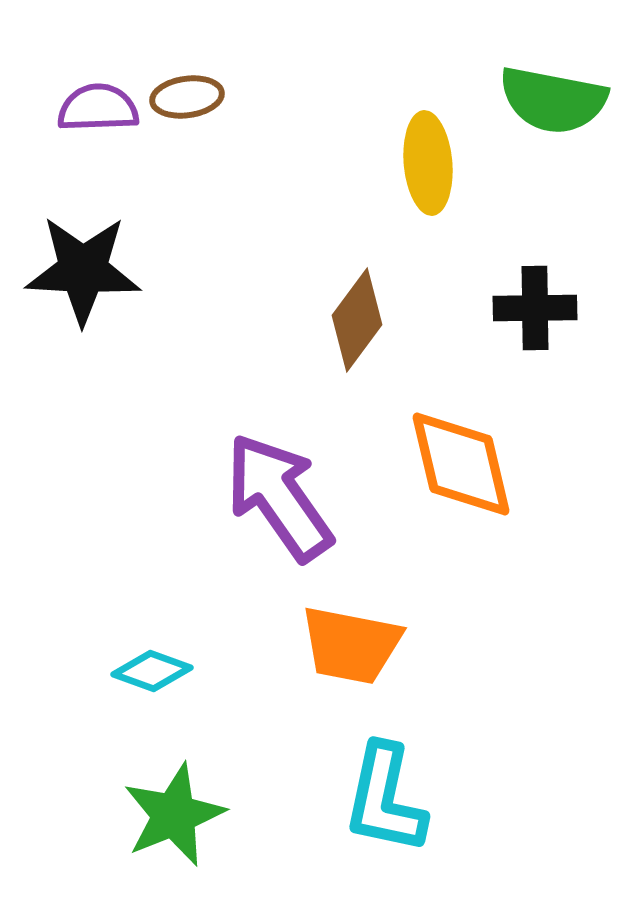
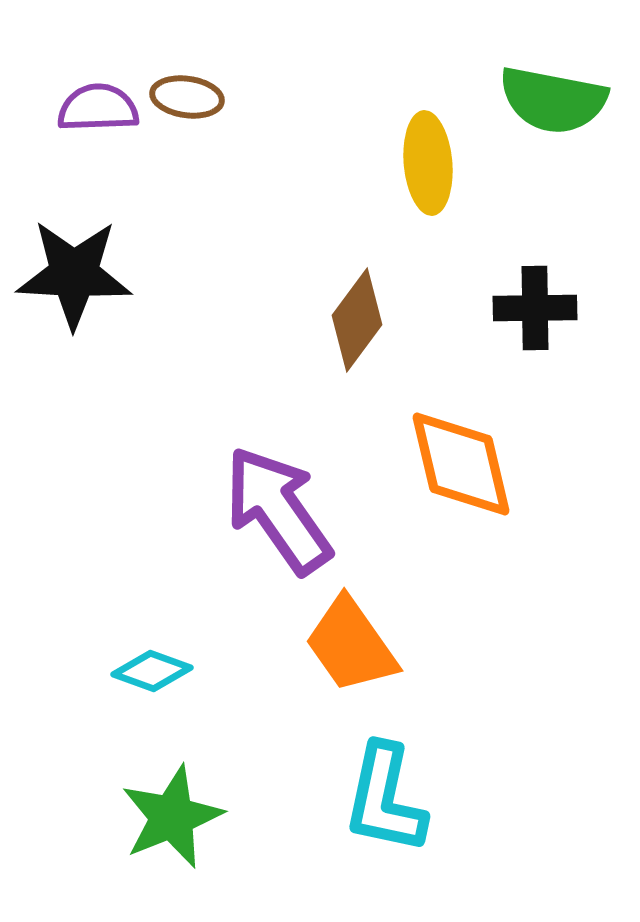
brown ellipse: rotated 16 degrees clockwise
black star: moved 9 px left, 4 px down
purple arrow: moved 1 px left, 13 px down
orange trapezoid: rotated 44 degrees clockwise
green star: moved 2 px left, 2 px down
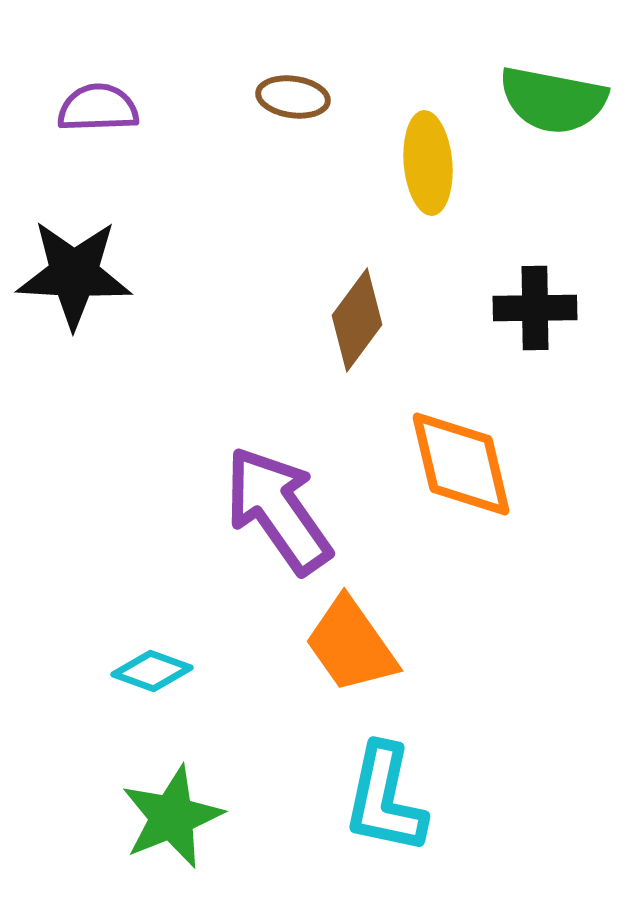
brown ellipse: moved 106 px right
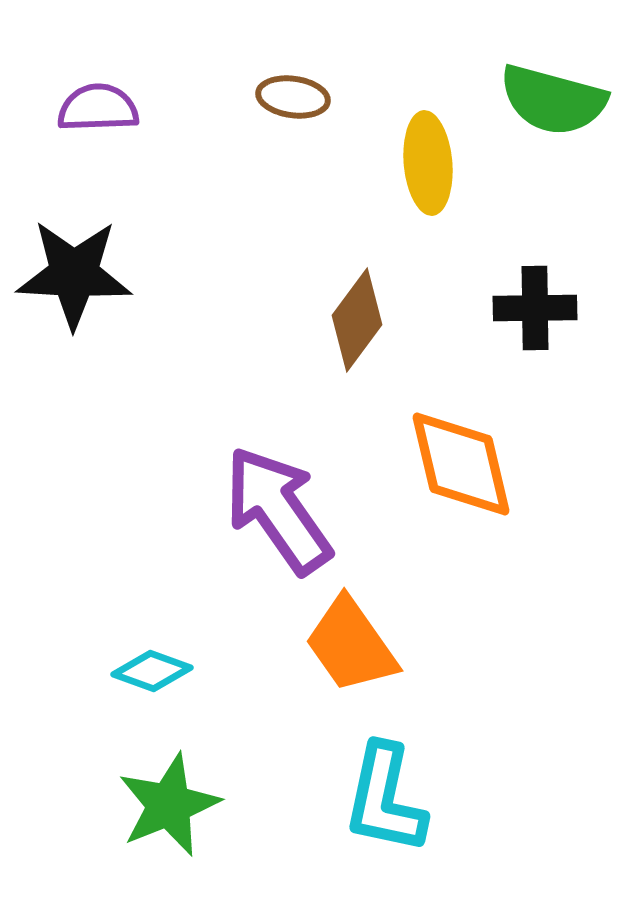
green semicircle: rotated 4 degrees clockwise
green star: moved 3 px left, 12 px up
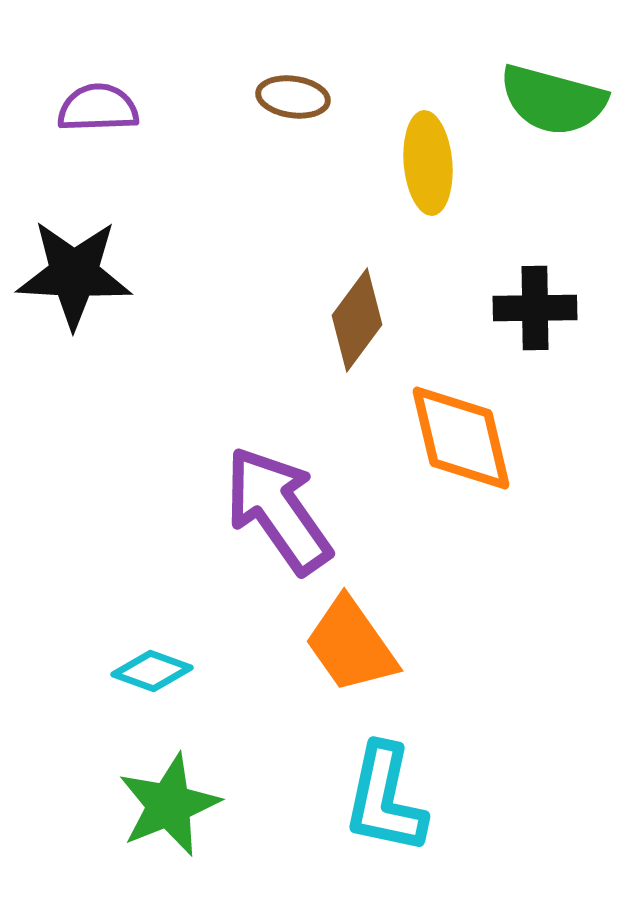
orange diamond: moved 26 px up
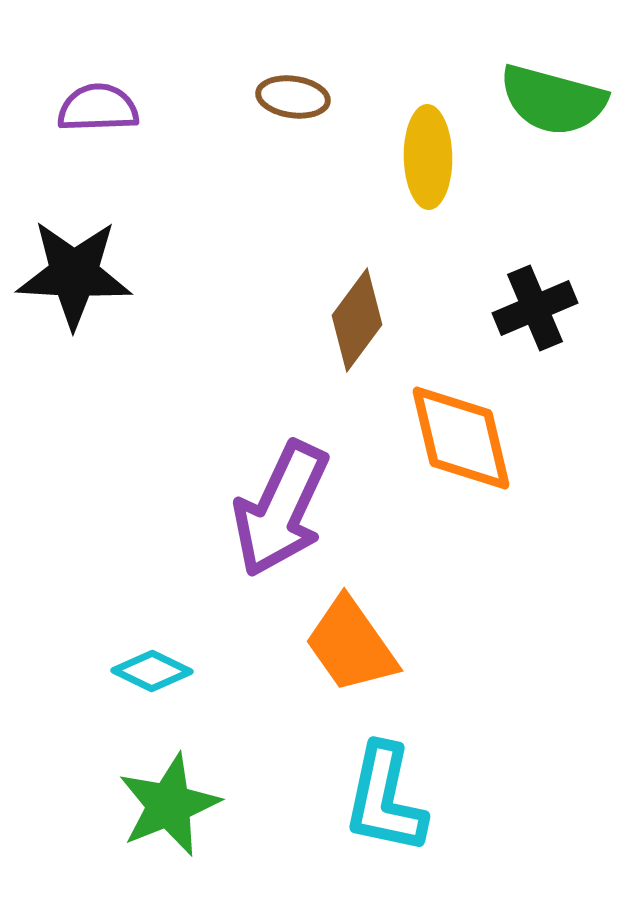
yellow ellipse: moved 6 px up; rotated 4 degrees clockwise
black cross: rotated 22 degrees counterclockwise
purple arrow: moved 3 px right, 1 px up; rotated 120 degrees counterclockwise
cyan diamond: rotated 6 degrees clockwise
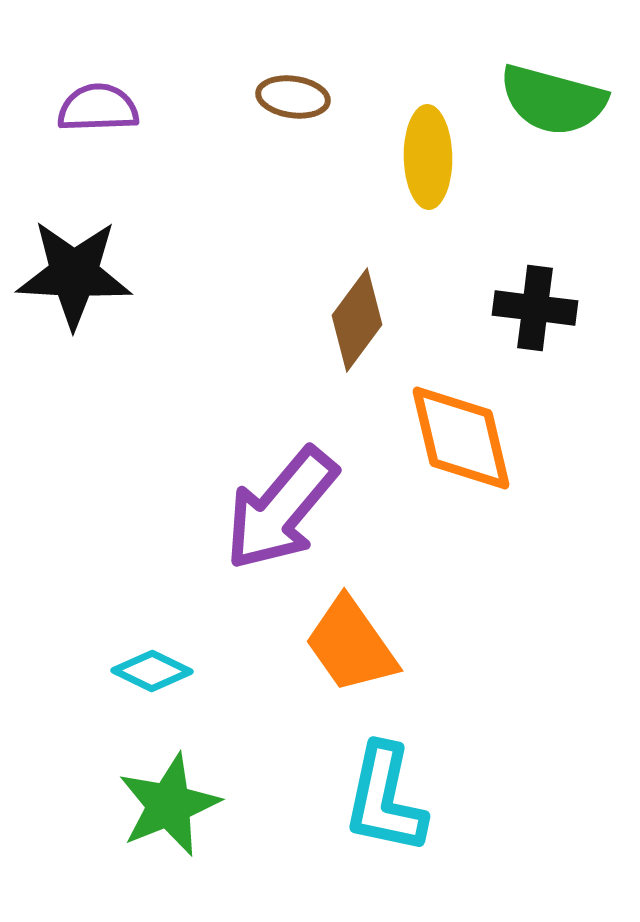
black cross: rotated 30 degrees clockwise
purple arrow: rotated 15 degrees clockwise
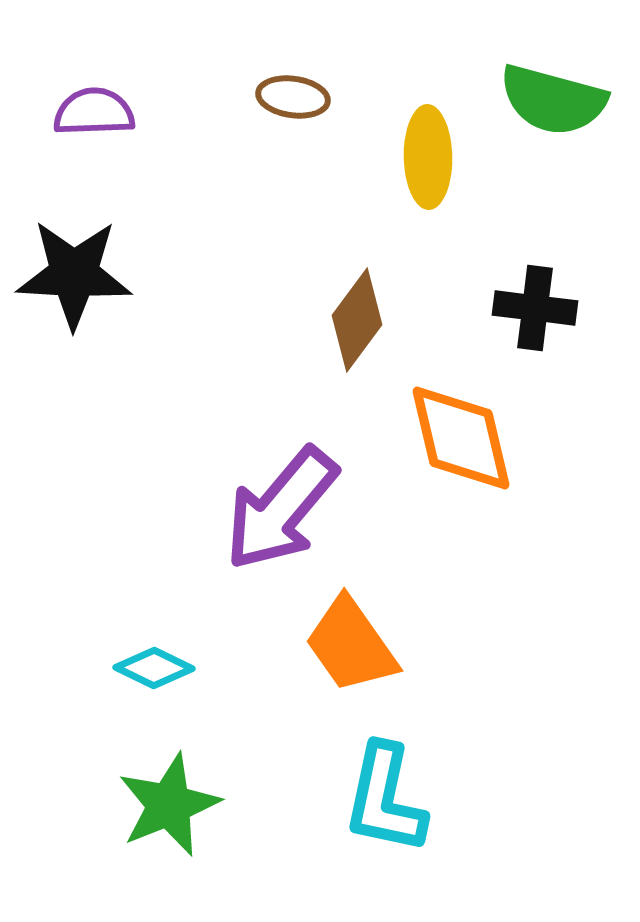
purple semicircle: moved 4 px left, 4 px down
cyan diamond: moved 2 px right, 3 px up
